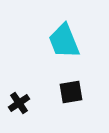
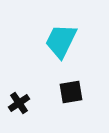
cyan trapezoid: moved 3 px left; rotated 48 degrees clockwise
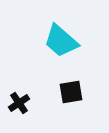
cyan trapezoid: rotated 75 degrees counterclockwise
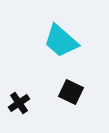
black square: rotated 35 degrees clockwise
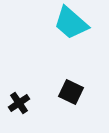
cyan trapezoid: moved 10 px right, 18 px up
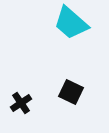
black cross: moved 2 px right
